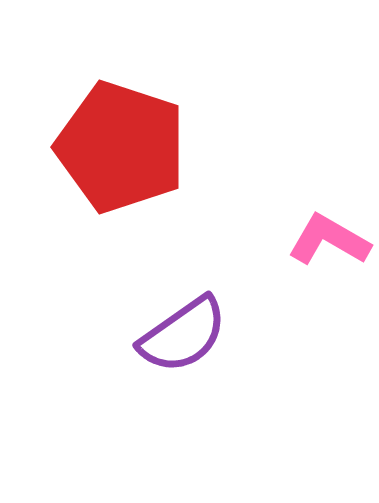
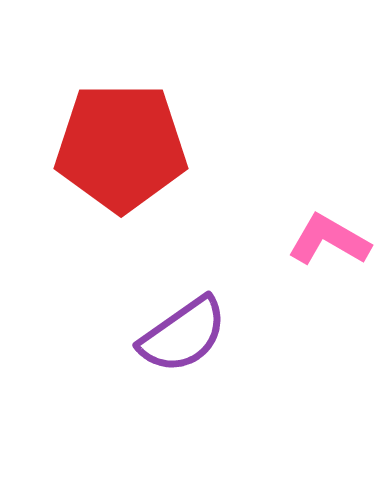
red pentagon: rotated 18 degrees counterclockwise
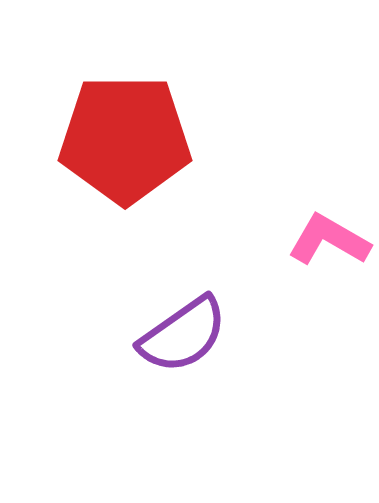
red pentagon: moved 4 px right, 8 px up
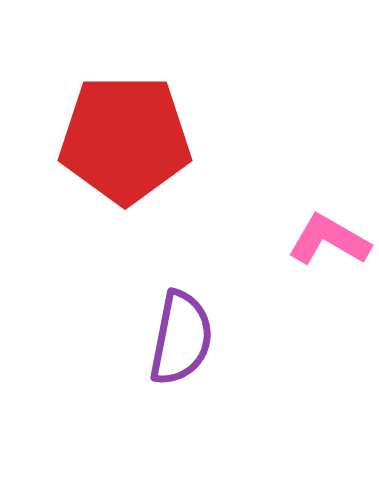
purple semicircle: moved 2 px left, 3 px down; rotated 44 degrees counterclockwise
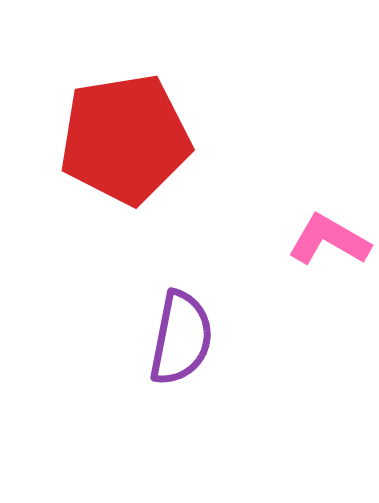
red pentagon: rotated 9 degrees counterclockwise
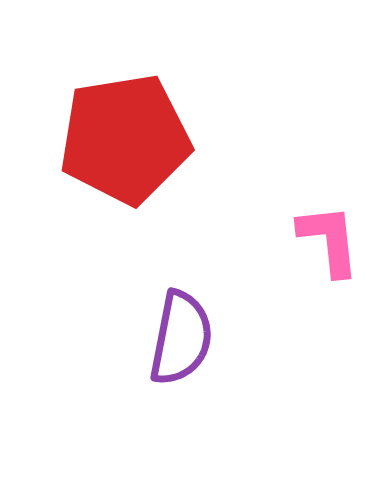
pink L-shape: rotated 54 degrees clockwise
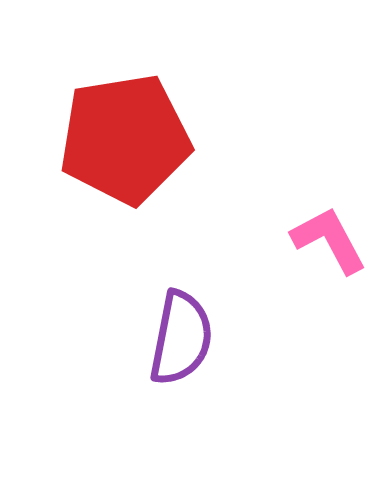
pink L-shape: rotated 22 degrees counterclockwise
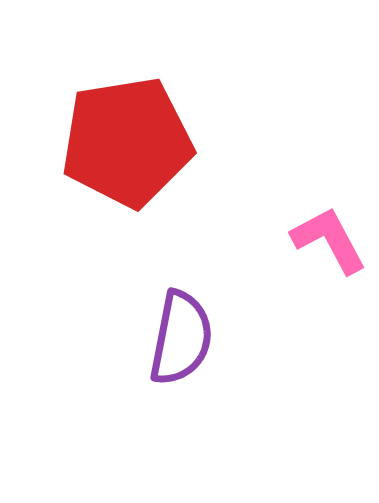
red pentagon: moved 2 px right, 3 px down
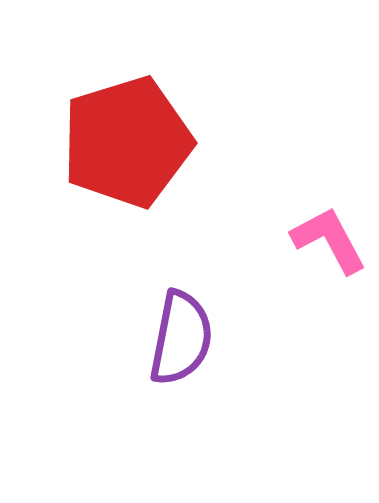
red pentagon: rotated 8 degrees counterclockwise
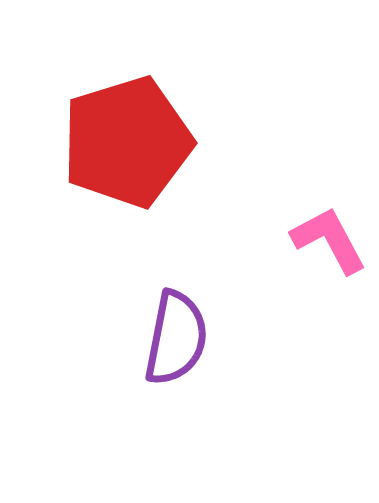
purple semicircle: moved 5 px left
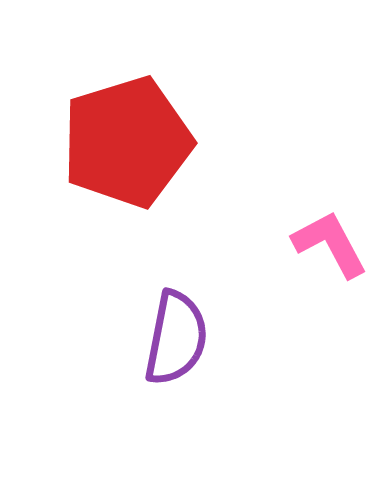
pink L-shape: moved 1 px right, 4 px down
